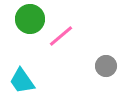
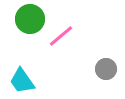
gray circle: moved 3 px down
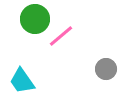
green circle: moved 5 px right
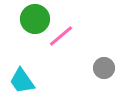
gray circle: moved 2 px left, 1 px up
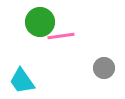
green circle: moved 5 px right, 3 px down
pink line: rotated 32 degrees clockwise
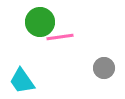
pink line: moved 1 px left, 1 px down
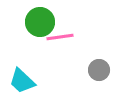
gray circle: moved 5 px left, 2 px down
cyan trapezoid: rotated 12 degrees counterclockwise
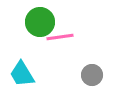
gray circle: moved 7 px left, 5 px down
cyan trapezoid: moved 7 px up; rotated 16 degrees clockwise
